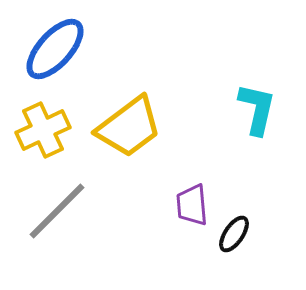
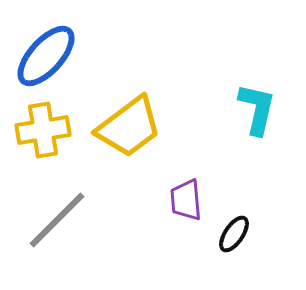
blue ellipse: moved 9 px left, 7 px down
yellow cross: rotated 16 degrees clockwise
purple trapezoid: moved 6 px left, 5 px up
gray line: moved 9 px down
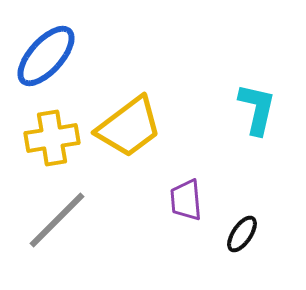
yellow cross: moved 9 px right, 8 px down
black ellipse: moved 8 px right
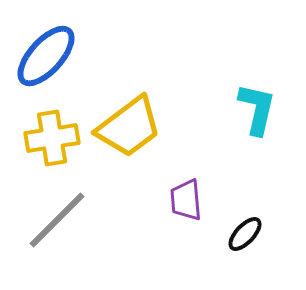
black ellipse: moved 3 px right; rotated 9 degrees clockwise
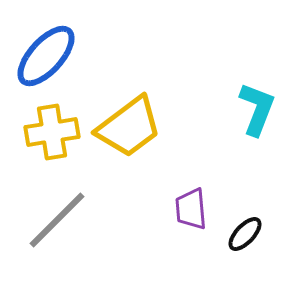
cyan L-shape: rotated 8 degrees clockwise
yellow cross: moved 6 px up
purple trapezoid: moved 5 px right, 9 px down
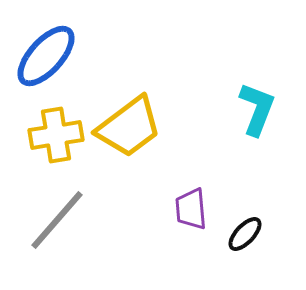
yellow cross: moved 4 px right, 3 px down
gray line: rotated 4 degrees counterclockwise
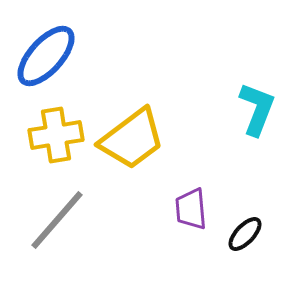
yellow trapezoid: moved 3 px right, 12 px down
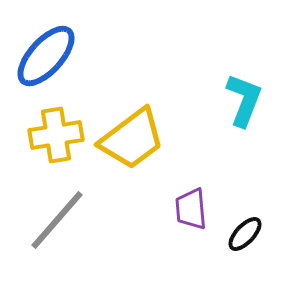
cyan L-shape: moved 13 px left, 9 px up
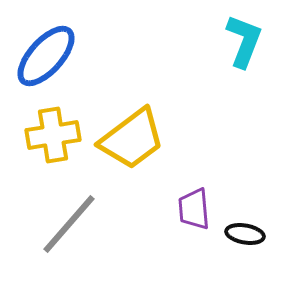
cyan L-shape: moved 59 px up
yellow cross: moved 3 px left
purple trapezoid: moved 3 px right
gray line: moved 12 px right, 4 px down
black ellipse: rotated 57 degrees clockwise
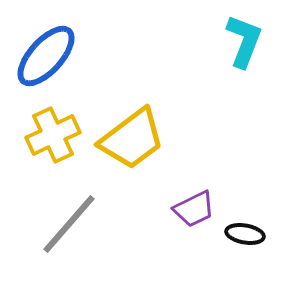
yellow cross: rotated 16 degrees counterclockwise
purple trapezoid: rotated 111 degrees counterclockwise
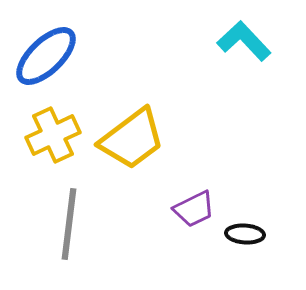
cyan L-shape: rotated 64 degrees counterclockwise
blue ellipse: rotated 4 degrees clockwise
gray line: rotated 34 degrees counterclockwise
black ellipse: rotated 6 degrees counterclockwise
